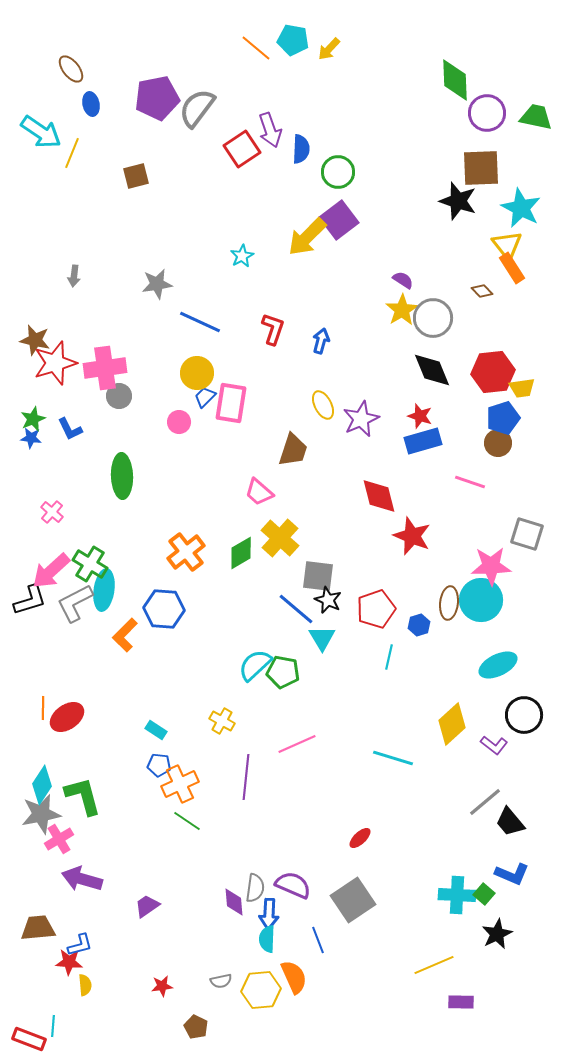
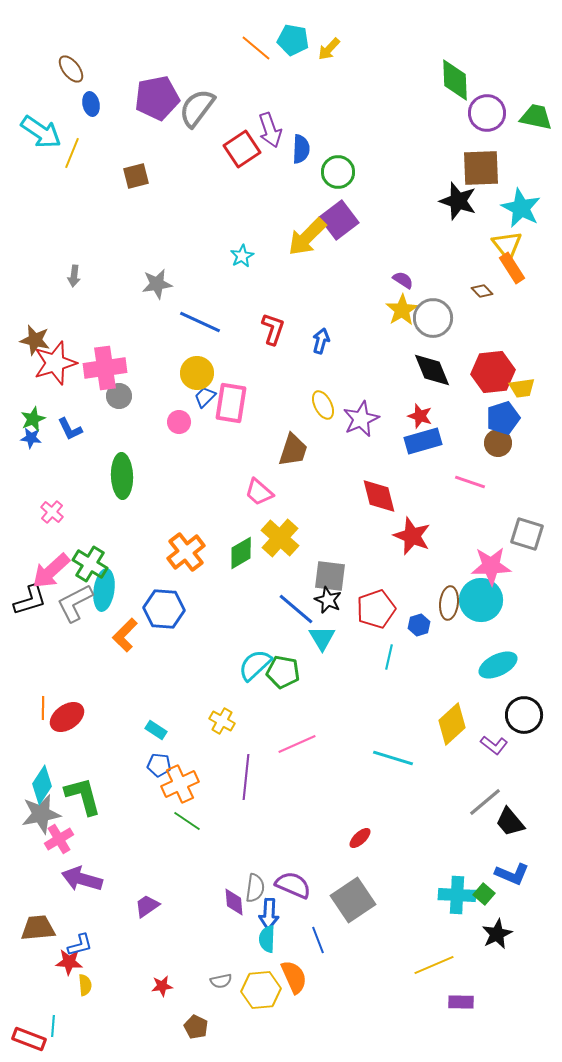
gray square at (318, 576): moved 12 px right
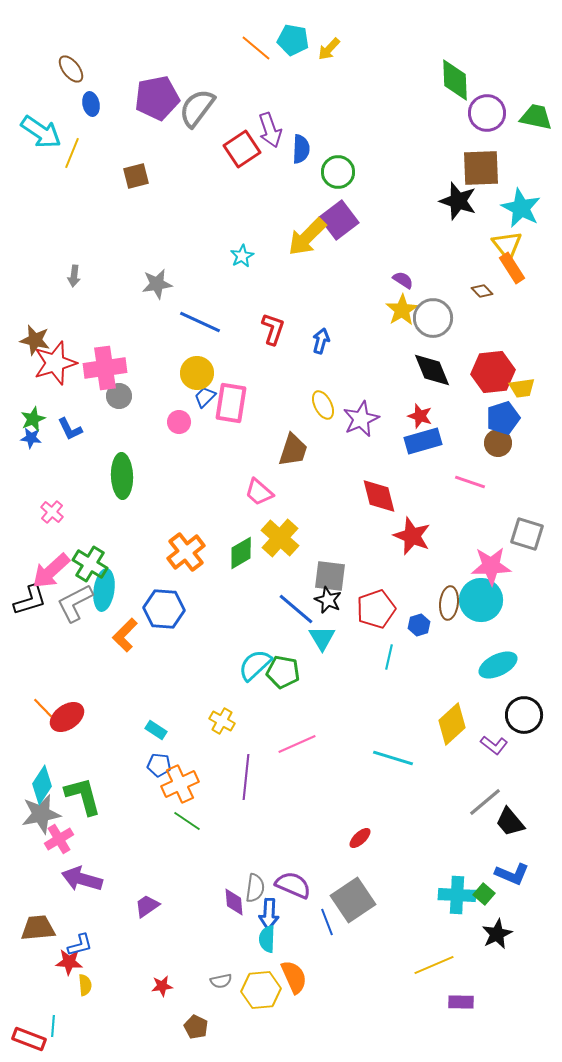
orange line at (43, 708): rotated 45 degrees counterclockwise
blue line at (318, 940): moved 9 px right, 18 px up
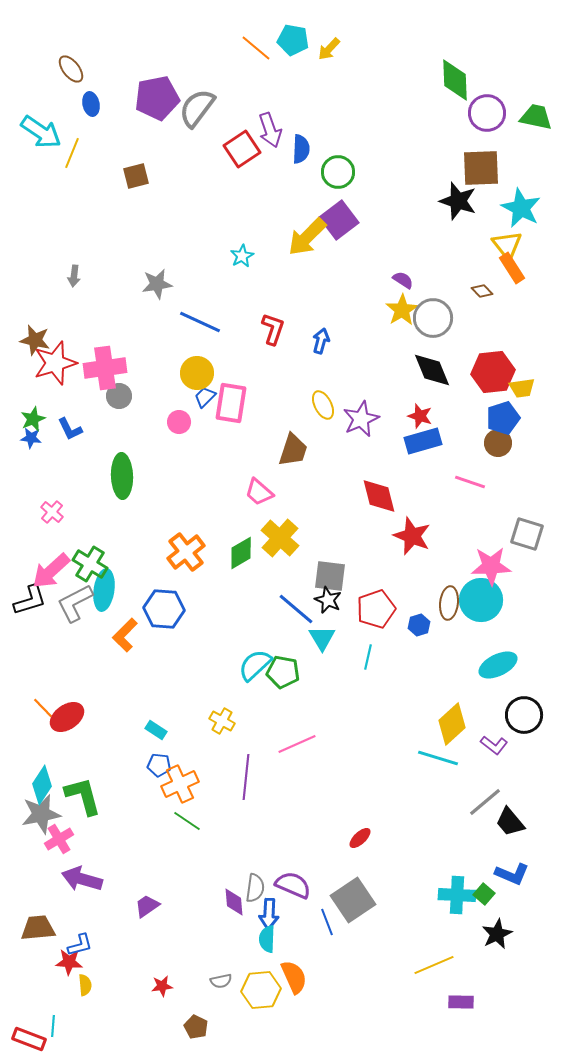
cyan line at (389, 657): moved 21 px left
cyan line at (393, 758): moved 45 px right
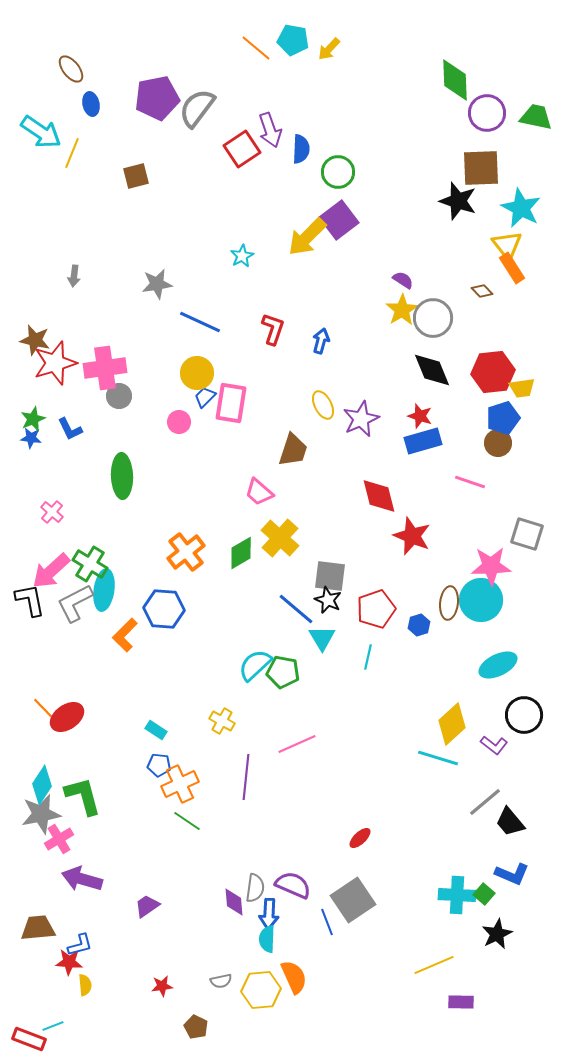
black L-shape at (30, 600): rotated 84 degrees counterclockwise
cyan line at (53, 1026): rotated 65 degrees clockwise
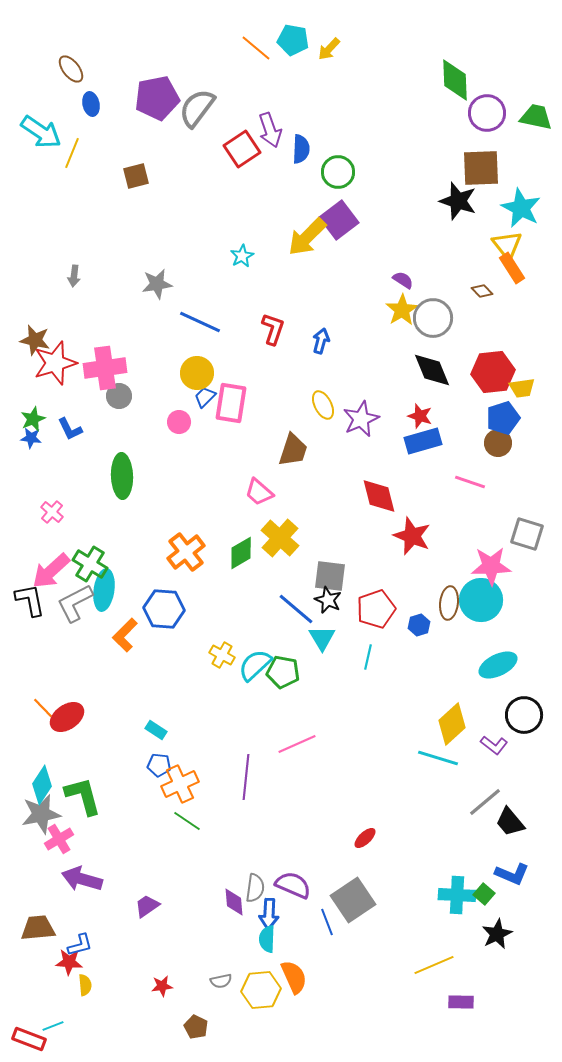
yellow cross at (222, 721): moved 66 px up
red ellipse at (360, 838): moved 5 px right
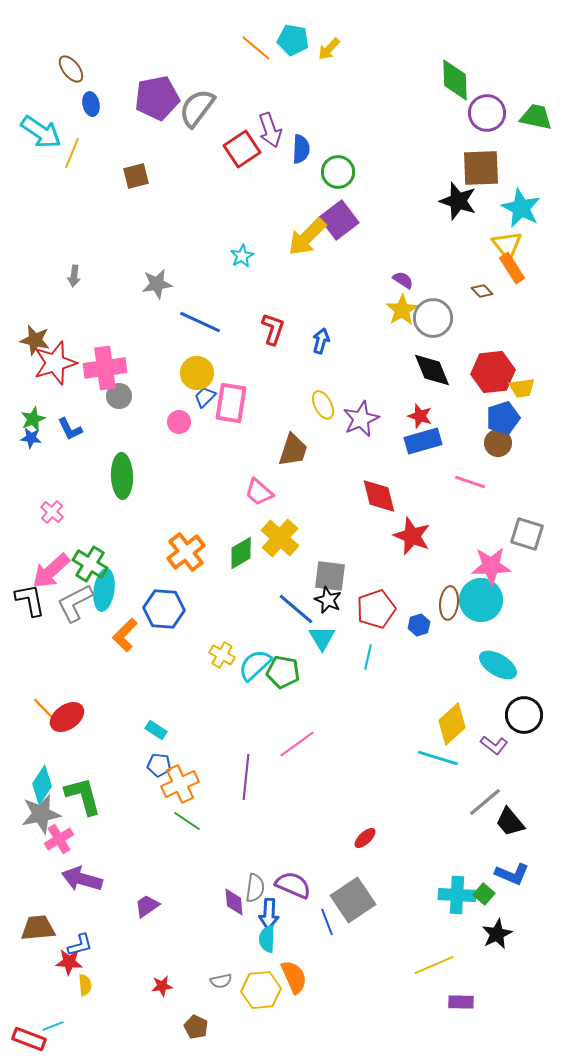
cyan ellipse at (498, 665): rotated 57 degrees clockwise
pink line at (297, 744): rotated 12 degrees counterclockwise
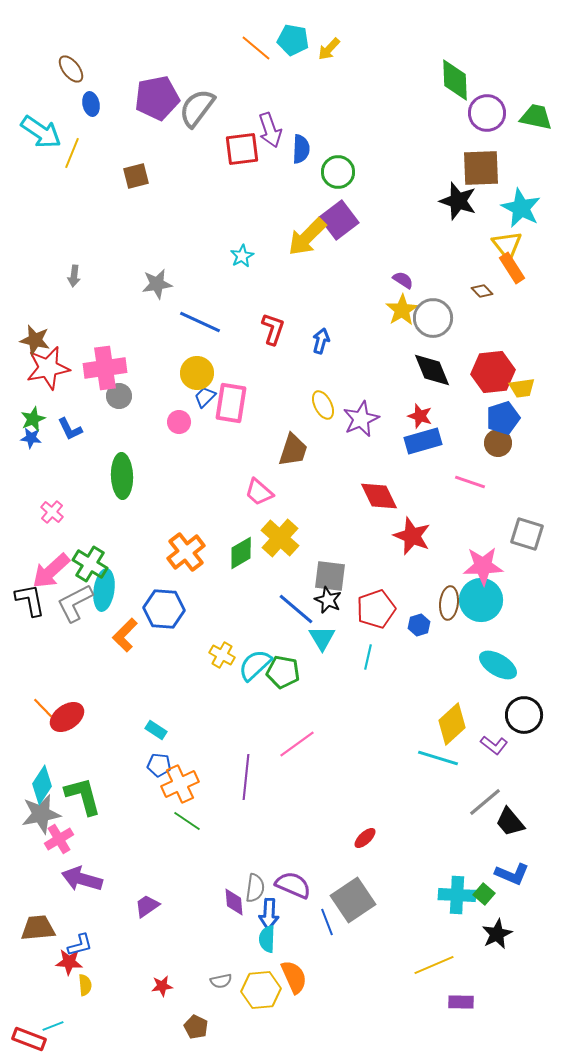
red square at (242, 149): rotated 27 degrees clockwise
red star at (55, 363): moved 7 px left, 5 px down; rotated 6 degrees clockwise
red diamond at (379, 496): rotated 12 degrees counterclockwise
pink star at (491, 566): moved 8 px left
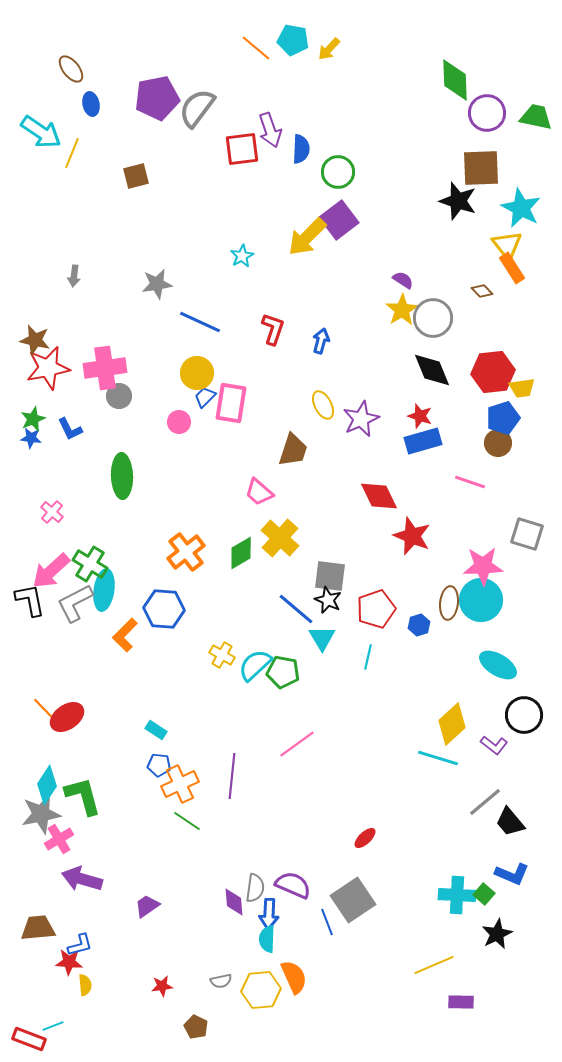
purple line at (246, 777): moved 14 px left, 1 px up
cyan diamond at (42, 785): moved 5 px right
